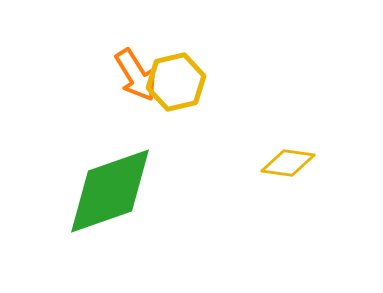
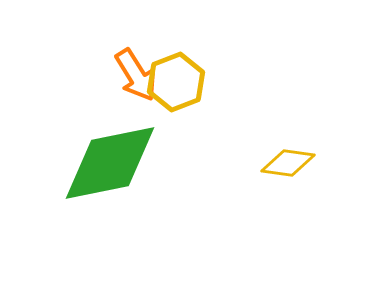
yellow hexagon: rotated 8 degrees counterclockwise
green diamond: moved 28 px up; rotated 8 degrees clockwise
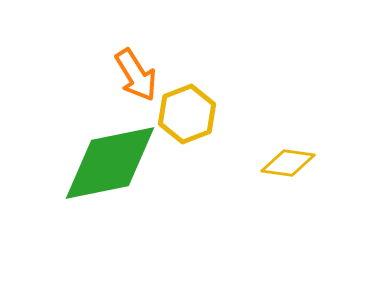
yellow hexagon: moved 11 px right, 32 px down
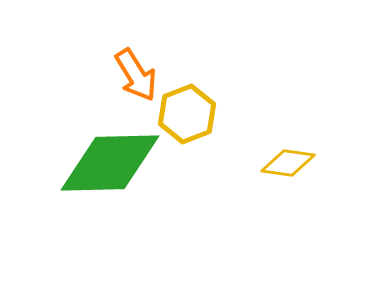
green diamond: rotated 10 degrees clockwise
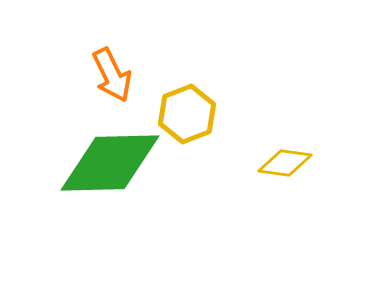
orange arrow: moved 24 px left; rotated 6 degrees clockwise
yellow diamond: moved 3 px left
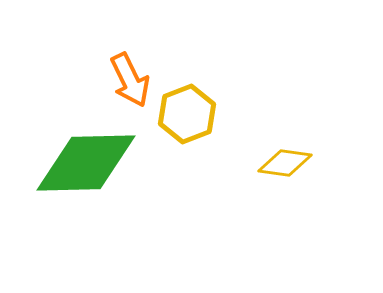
orange arrow: moved 18 px right, 5 px down
green diamond: moved 24 px left
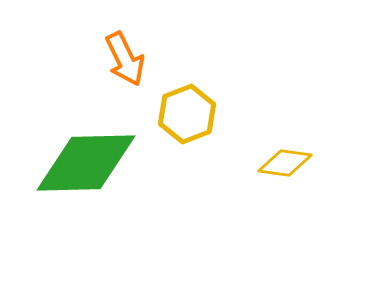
orange arrow: moved 5 px left, 21 px up
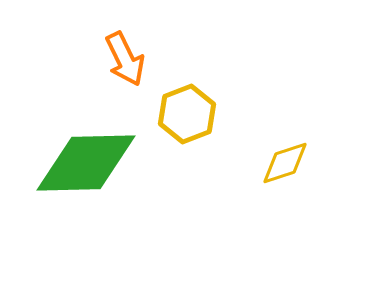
yellow diamond: rotated 26 degrees counterclockwise
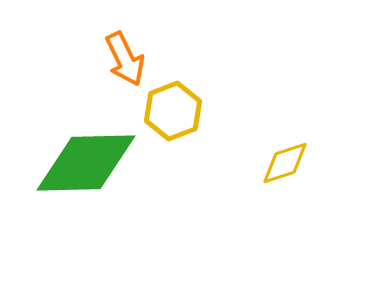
yellow hexagon: moved 14 px left, 3 px up
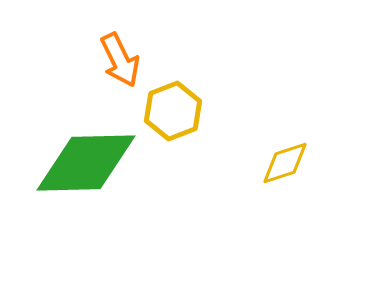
orange arrow: moved 5 px left, 1 px down
